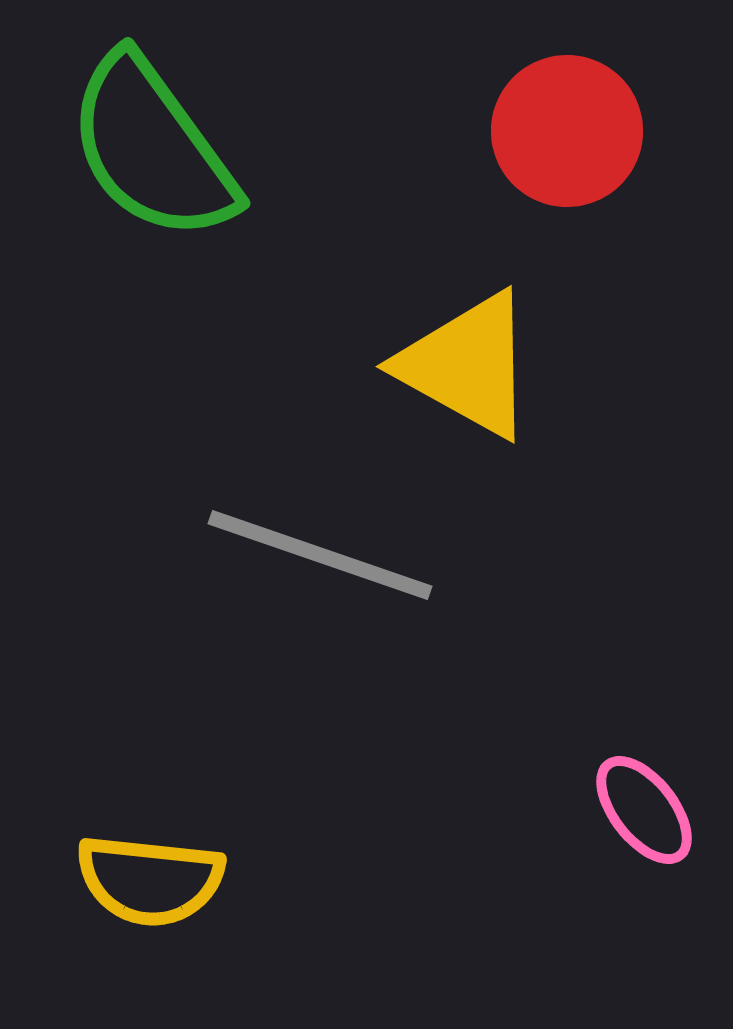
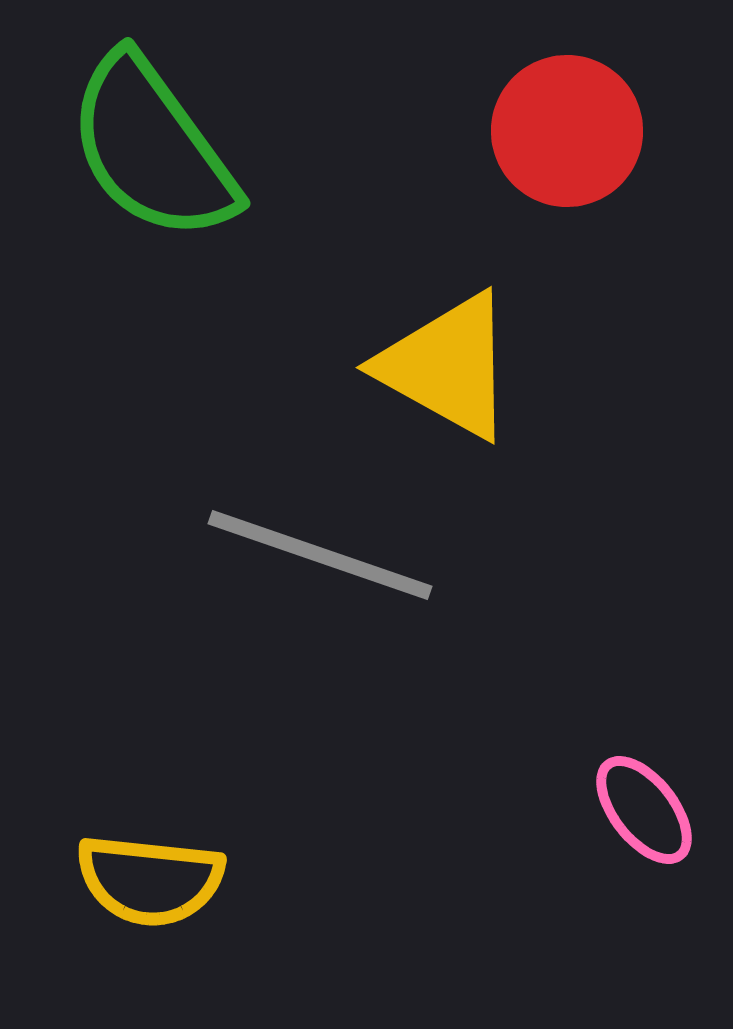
yellow triangle: moved 20 px left, 1 px down
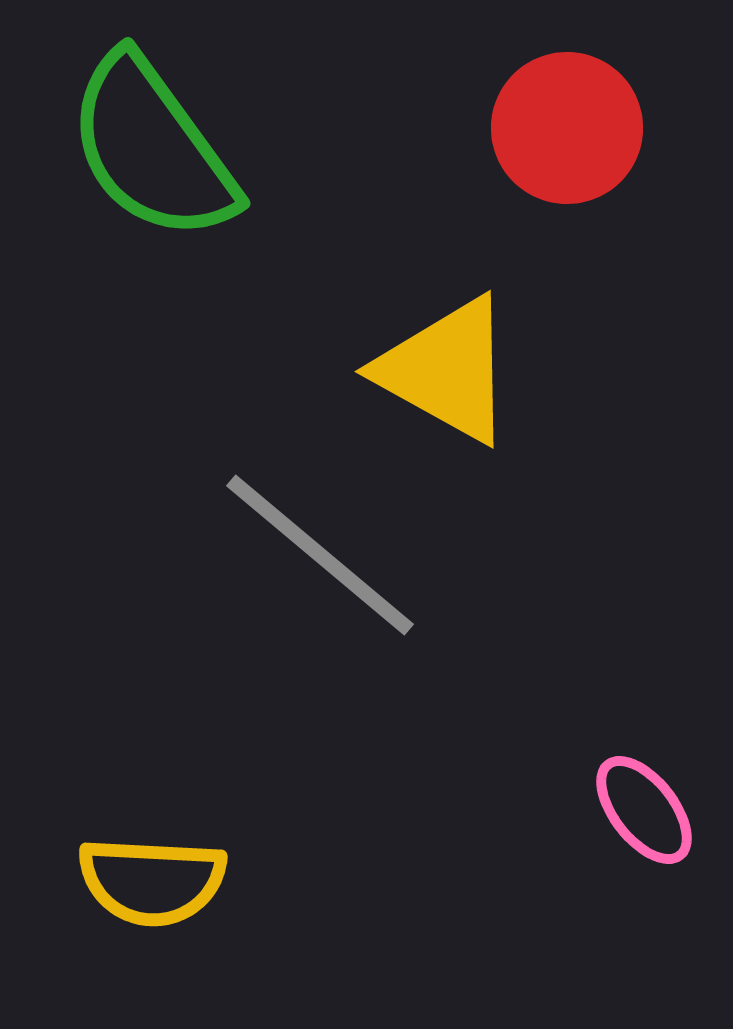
red circle: moved 3 px up
yellow triangle: moved 1 px left, 4 px down
gray line: rotated 21 degrees clockwise
yellow semicircle: moved 2 px right, 1 px down; rotated 3 degrees counterclockwise
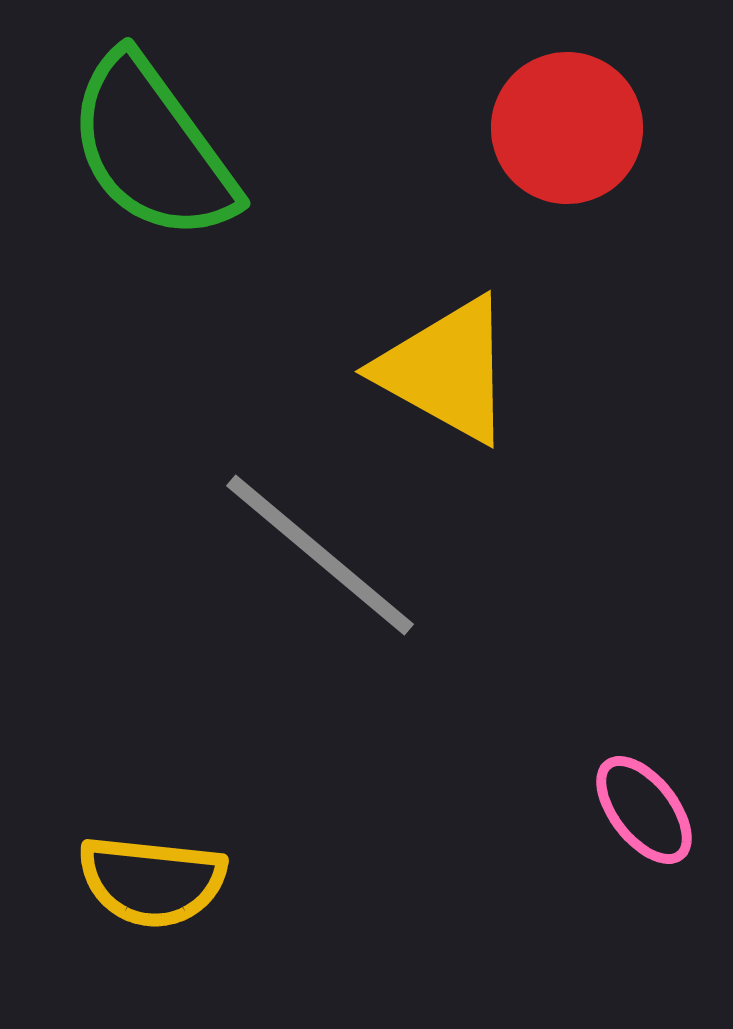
yellow semicircle: rotated 3 degrees clockwise
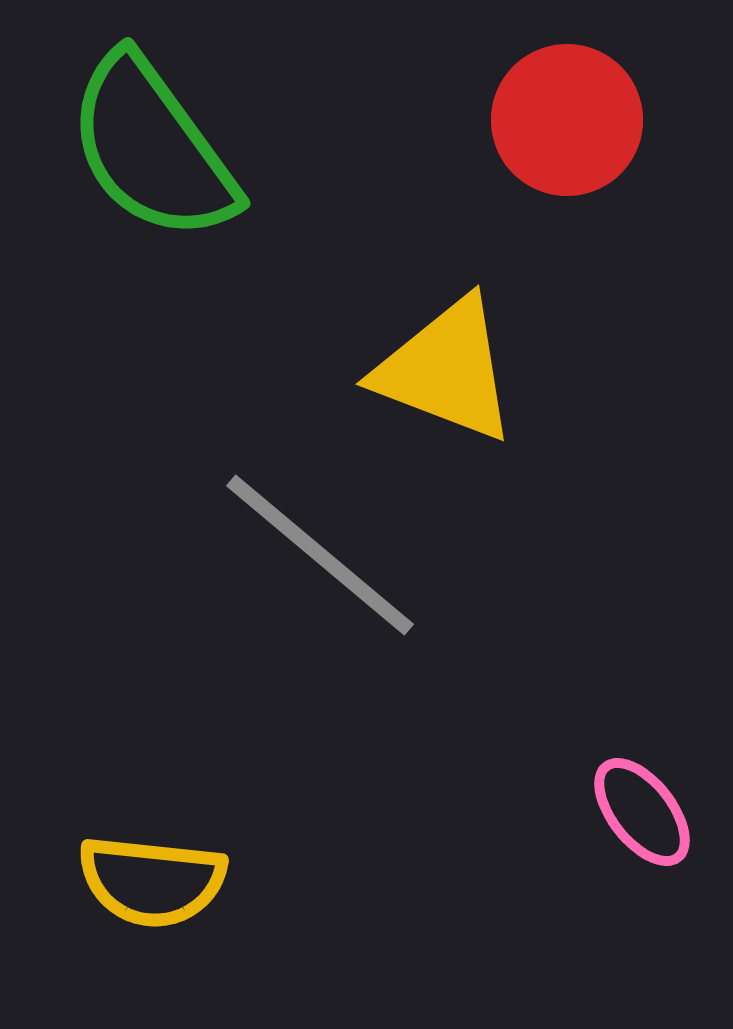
red circle: moved 8 px up
yellow triangle: rotated 8 degrees counterclockwise
pink ellipse: moved 2 px left, 2 px down
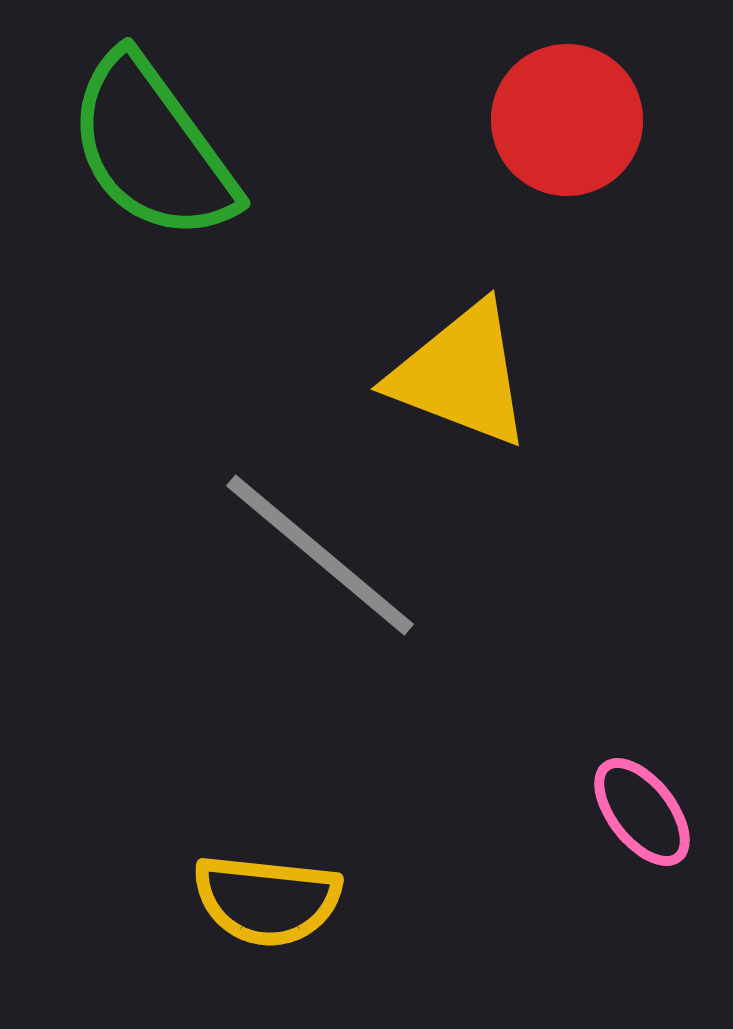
yellow triangle: moved 15 px right, 5 px down
yellow semicircle: moved 115 px right, 19 px down
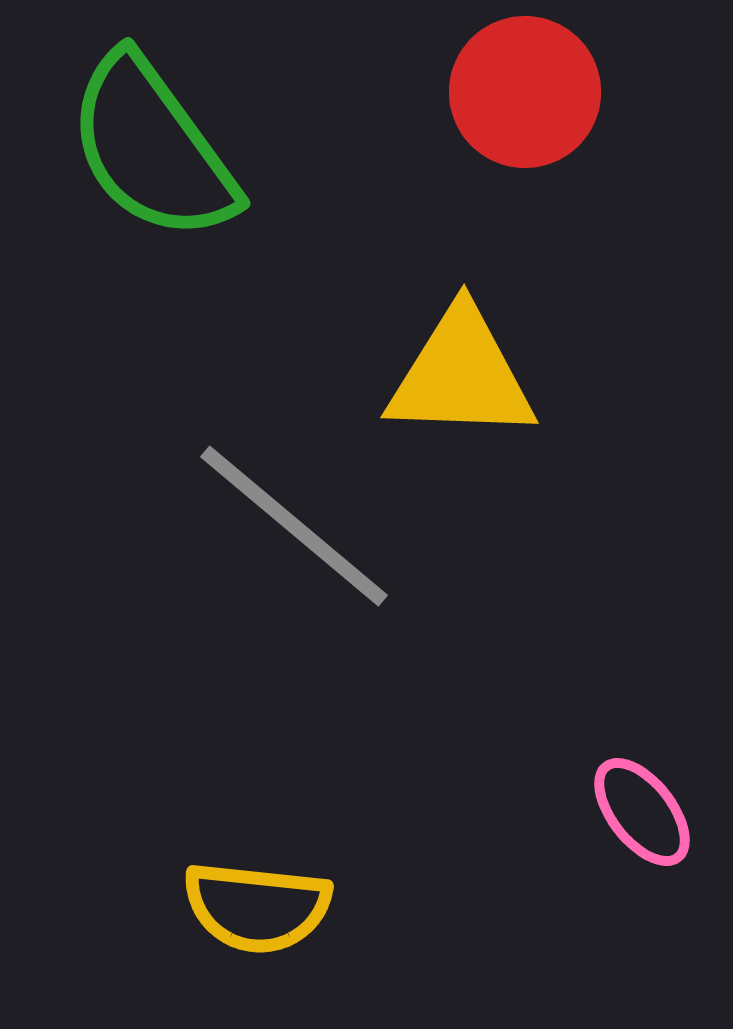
red circle: moved 42 px left, 28 px up
yellow triangle: rotated 19 degrees counterclockwise
gray line: moved 26 px left, 29 px up
yellow semicircle: moved 10 px left, 7 px down
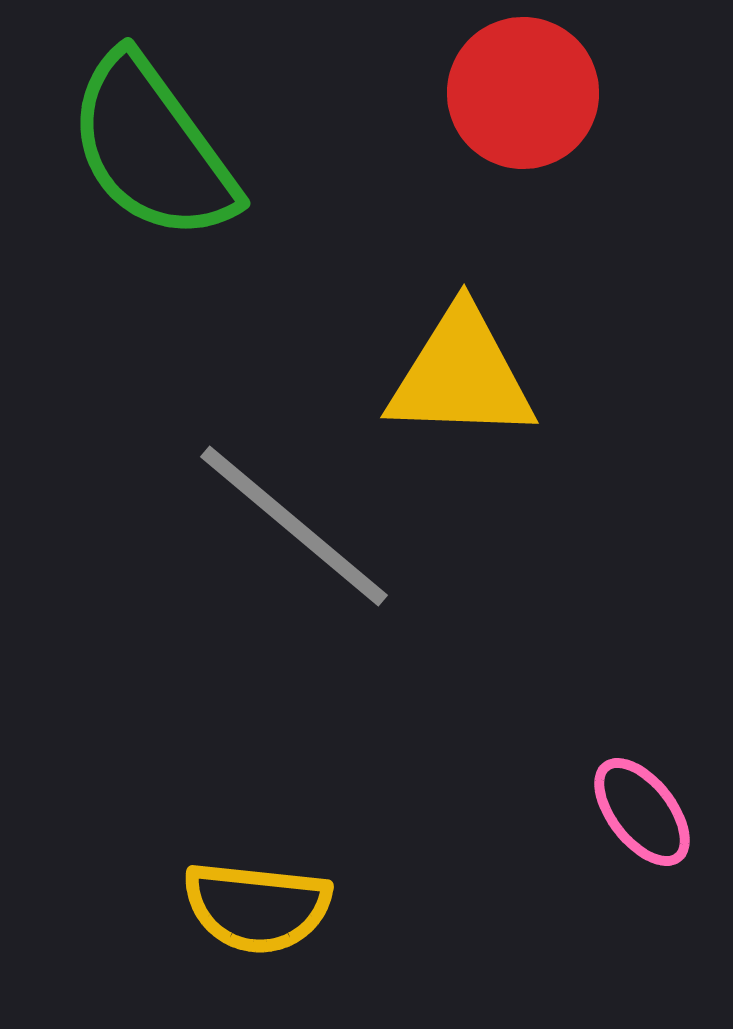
red circle: moved 2 px left, 1 px down
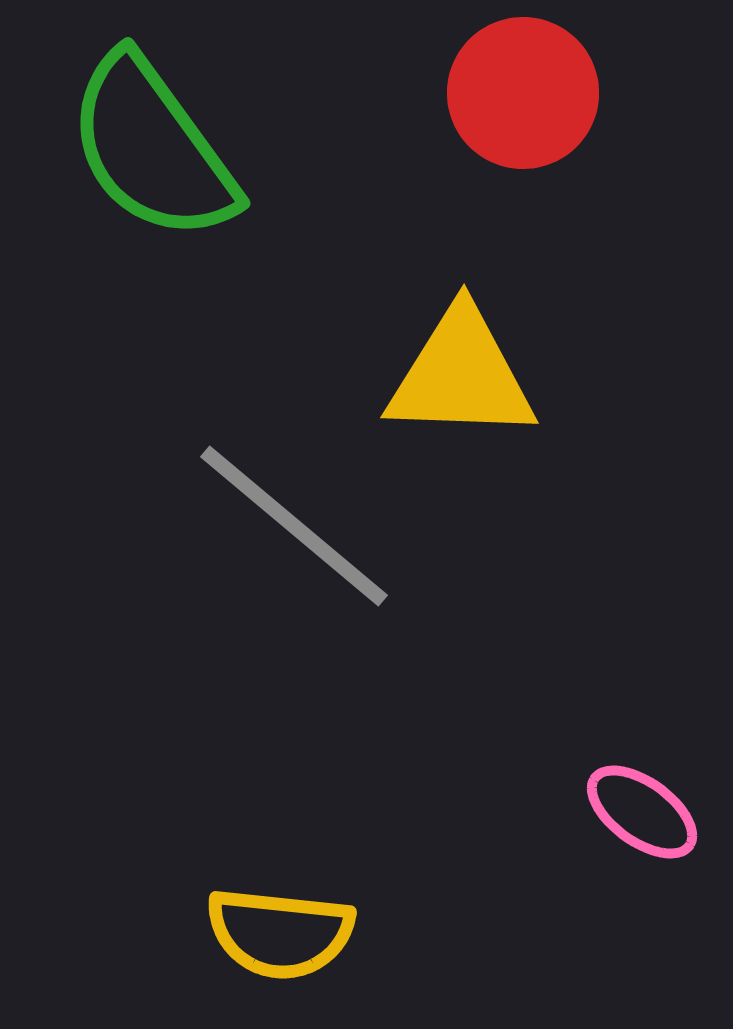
pink ellipse: rotated 16 degrees counterclockwise
yellow semicircle: moved 23 px right, 26 px down
